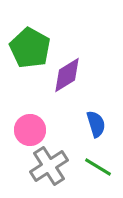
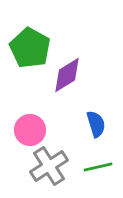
green line: rotated 44 degrees counterclockwise
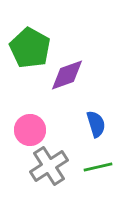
purple diamond: rotated 12 degrees clockwise
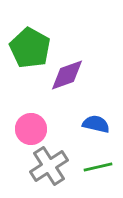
blue semicircle: rotated 60 degrees counterclockwise
pink circle: moved 1 px right, 1 px up
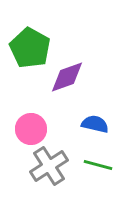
purple diamond: moved 2 px down
blue semicircle: moved 1 px left
green line: moved 2 px up; rotated 28 degrees clockwise
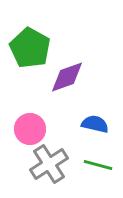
pink circle: moved 1 px left
gray cross: moved 2 px up
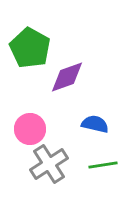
green line: moved 5 px right; rotated 24 degrees counterclockwise
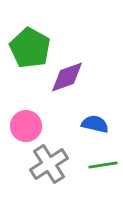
pink circle: moved 4 px left, 3 px up
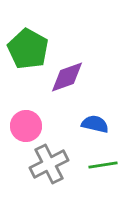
green pentagon: moved 2 px left, 1 px down
gray cross: rotated 6 degrees clockwise
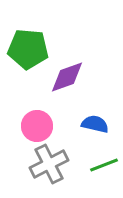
green pentagon: rotated 24 degrees counterclockwise
pink circle: moved 11 px right
green line: moved 1 px right; rotated 12 degrees counterclockwise
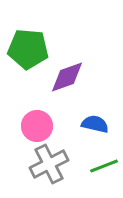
green line: moved 1 px down
